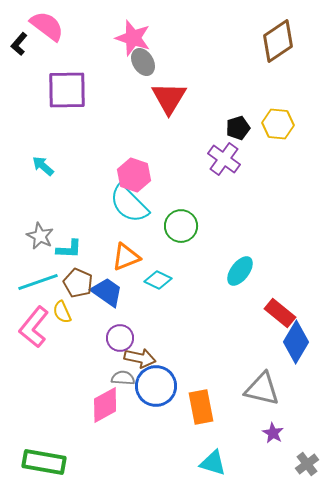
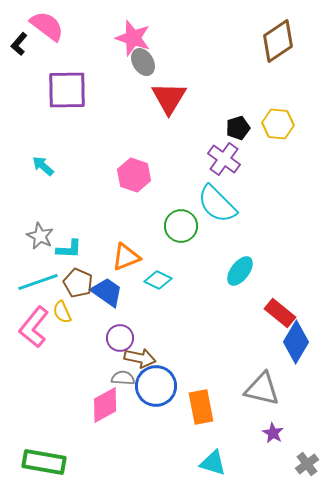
cyan semicircle: moved 88 px right
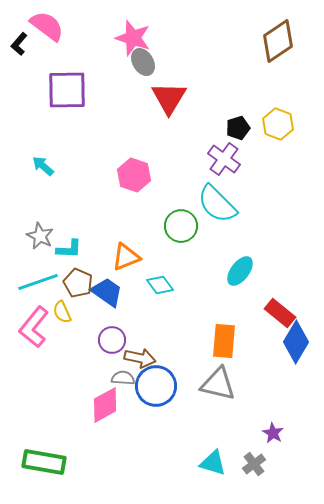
yellow hexagon: rotated 16 degrees clockwise
cyan diamond: moved 2 px right, 5 px down; rotated 28 degrees clockwise
purple circle: moved 8 px left, 2 px down
gray triangle: moved 44 px left, 5 px up
orange rectangle: moved 23 px right, 66 px up; rotated 16 degrees clockwise
gray cross: moved 53 px left
